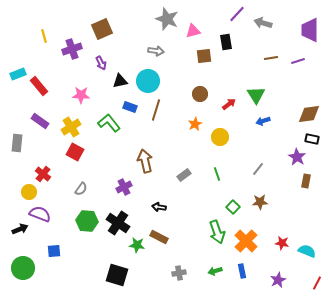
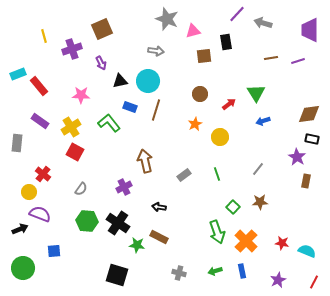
green triangle at (256, 95): moved 2 px up
gray cross at (179, 273): rotated 24 degrees clockwise
red line at (317, 283): moved 3 px left, 1 px up
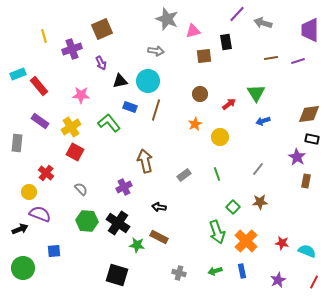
red cross at (43, 174): moved 3 px right, 1 px up
gray semicircle at (81, 189): rotated 80 degrees counterclockwise
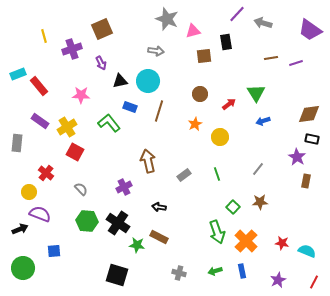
purple trapezoid at (310, 30): rotated 55 degrees counterclockwise
purple line at (298, 61): moved 2 px left, 2 px down
brown line at (156, 110): moved 3 px right, 1 px down
yellow cross at (71, 127): moved 4 px left
brown arrow at (145, 161): moved 3 px right
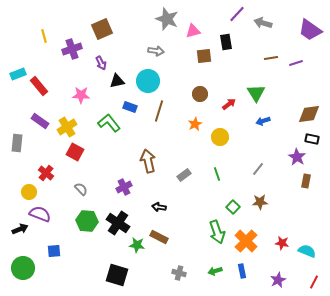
black triangle at (120, 81): moved 3 px left
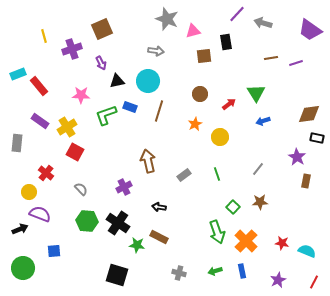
green L-shape at (109, 123): moved 3 px left, 8 px up; rotated 70 degrees counterclockwise
black rectangle at (312, 139): moved 5 px right, 1 px up
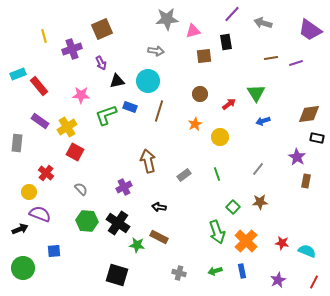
purple line at (237, 14): moved 5 px left
gray star at (167, 19): rotated 25 degrees counterclockwise
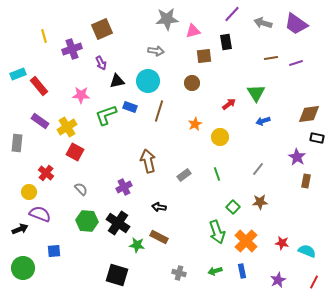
purple trapezoid at (310, 30): moved 14 px left, 6 px up
brown circle at (200, 94): moved 8 px left, 11 px up
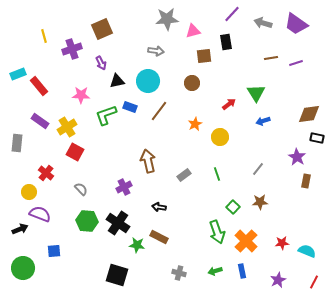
brown line at (159, 111): rotated 20 degrees clockwise
red star at (282, 243): rotated 16 degrees counterclockwise
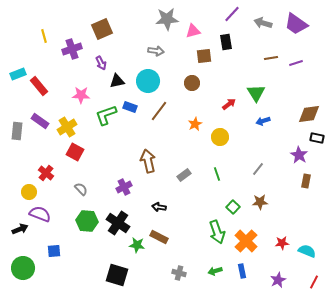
gray rectangle at (17, 143): moved 12 px up
purple star at (297, 157): moved 2 px right, 2 px up
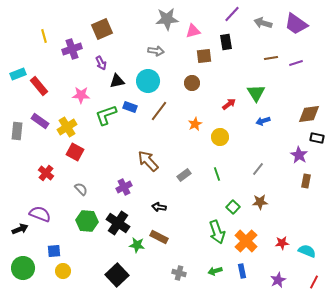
brown arrow at (148, 161): rotated 30 degrees counterclockwise
yellow circle at (29, 192): moved 34 px right, 79 px down
black square at (117, 275): rotated 30 degrees clockwise
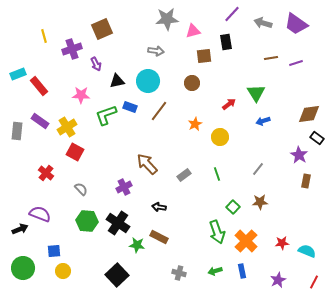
purple arrow at (101, 63): moved 5 px left, 1 px down
black rectangle at (317, 138): rotated 24 degrees clockwise
brown arrow at (148, 161): moved 1 px left, 3 px down
